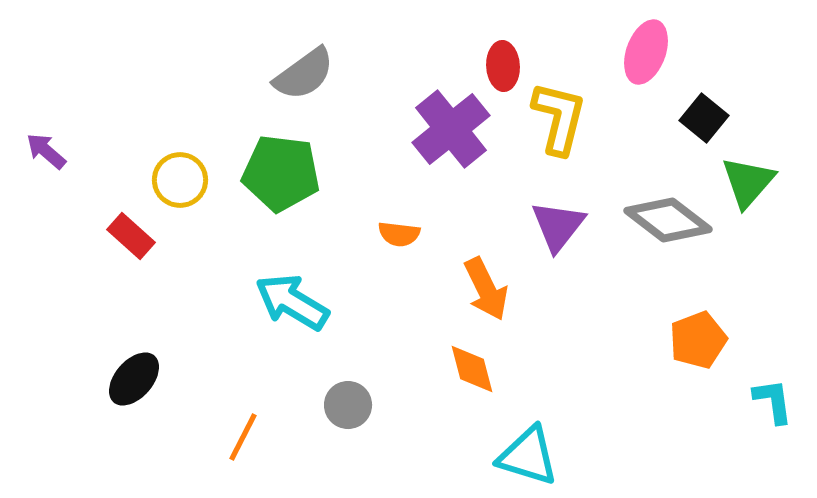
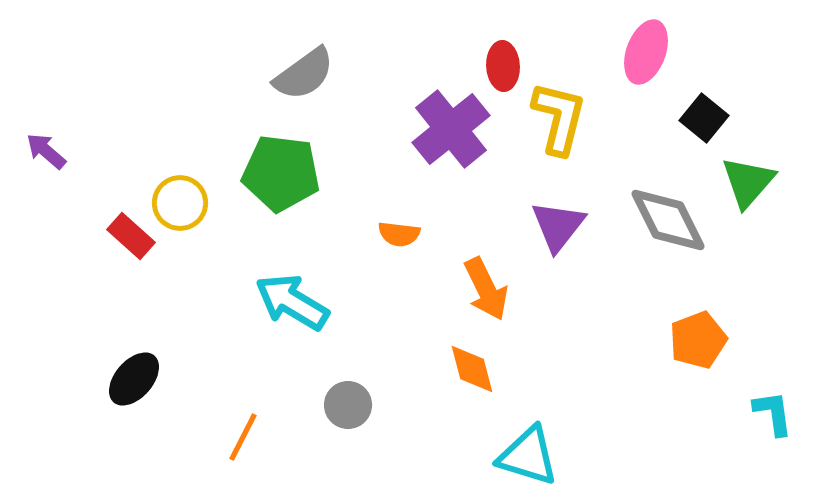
yellow circle: moved 23 px down
gray diamond: rotated 26 degrees clockwise
cyan L-shape: moved 12 px down
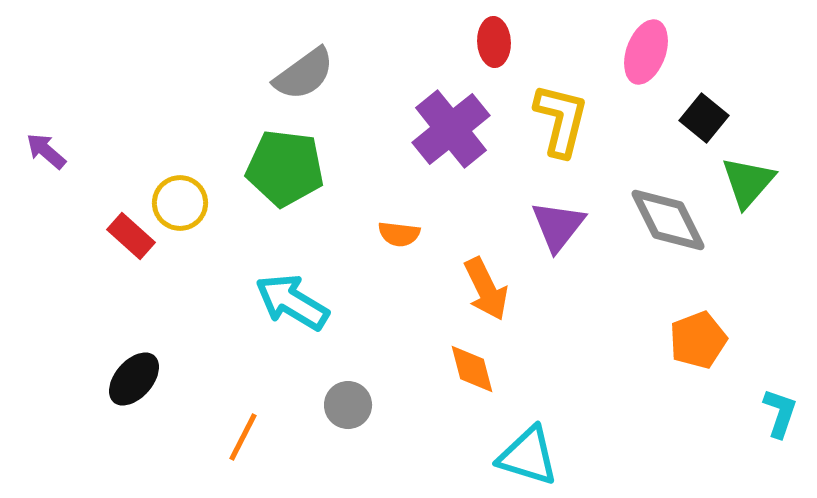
red ellipse: moved 9 px left, 24 px up
yellow L-shape: moved 2 px right, 2 px down
green pentagon: moved 4 px right, 5 px up
cyan L-shape: moved 7 px right; rotated 27 degrees clockwise
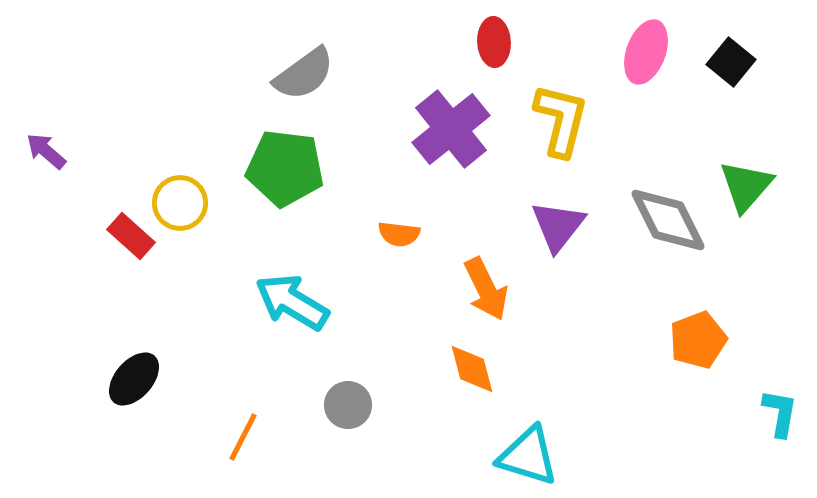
black square: moved 27 px right, 56 px up
green triangle: moved 2 px left, 4 px down
cyan L-shape: rotated 9 degrees counterclockwise
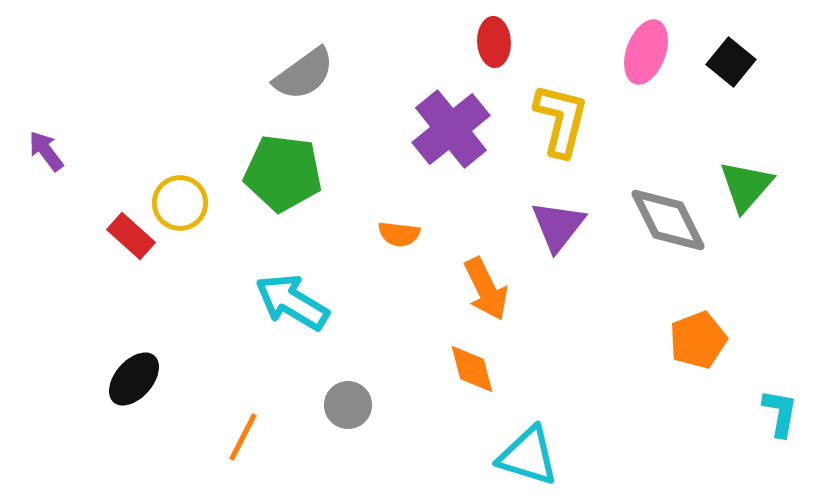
purple arrow: rotated 12 degrees clockwise
green pentagon: moved 2 px left, 5 px down
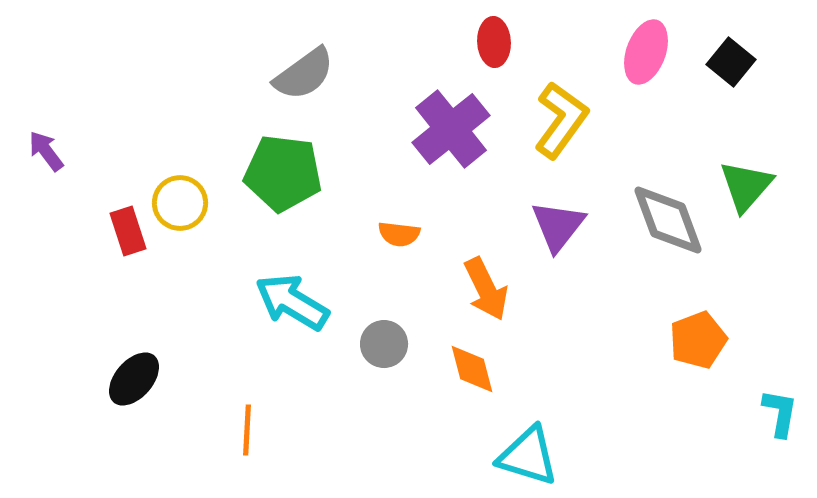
yellow L-shape: rotated 22 degrees clockwise
gray diamond: rotated 6 degrees clockwise
red rectangle: moved 3 px left, 5 px up; rotated 30 degrees clockwise
gray circle: moved 36 px right, 61 px up
orange line: moved 4 px right, 7 px up; rotated 24 degrees counterclockwise
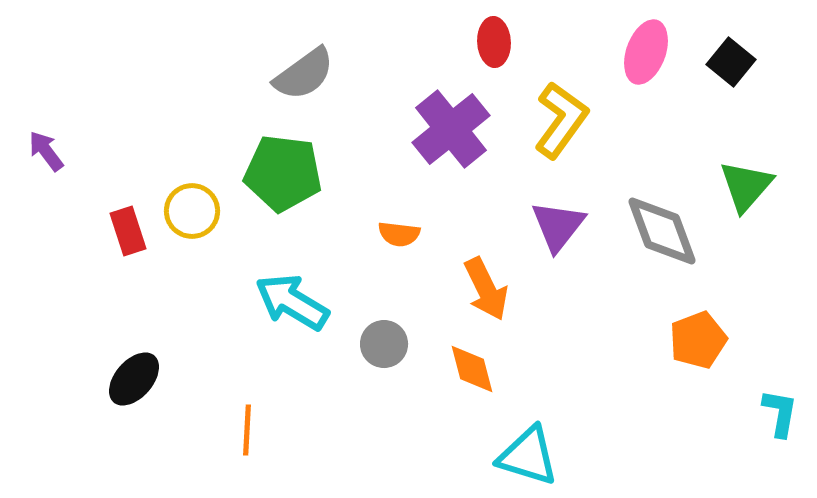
yellow circle: moved 12 px right, 8 px down
gray diamond: moved 6 px left, 11 px down
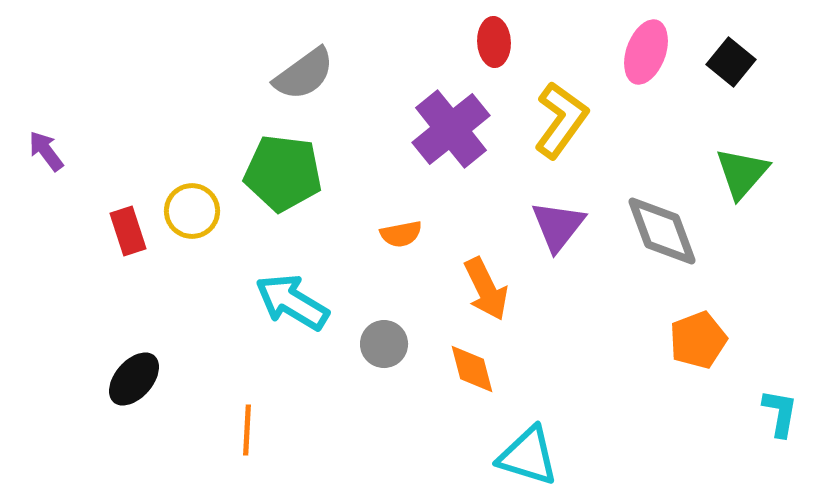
green triangle: moved 4 px left, 13 px up
orange semicircle: moved 2 px right; rotated 18 degrees counterclockwise
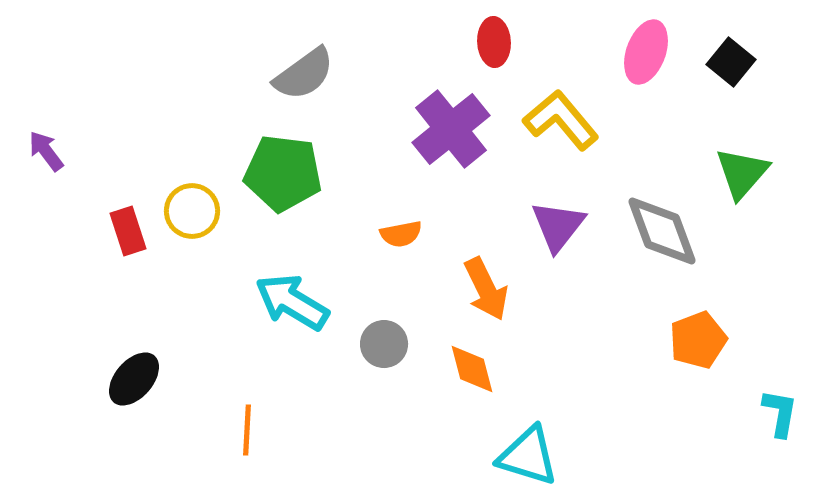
yellow L-shape: rotated 76 degrees counterclockwise
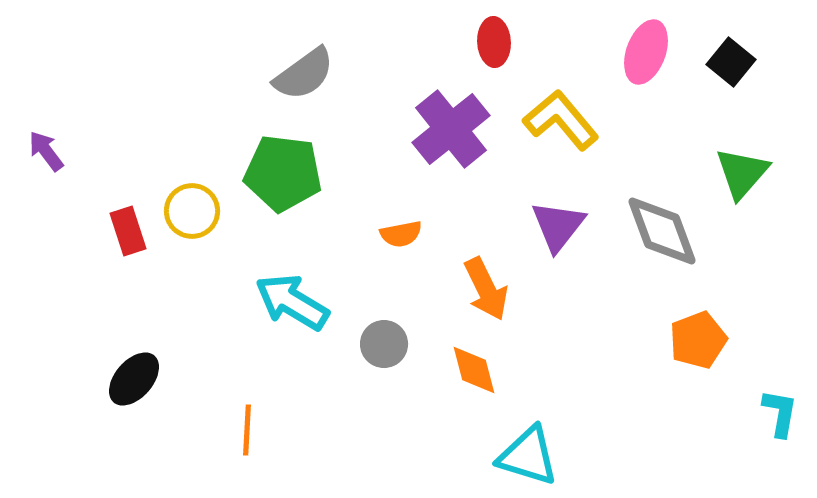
orange diamond: moved 2 px right, 1 px down
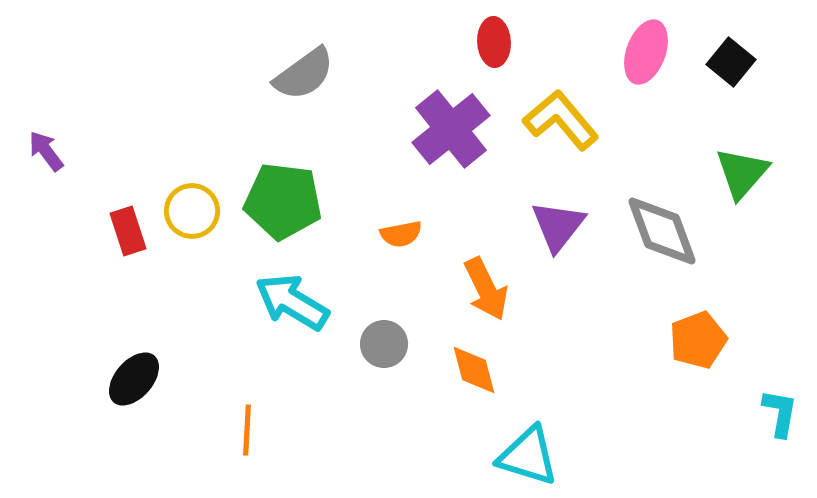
green pentagon: moved 28 px down
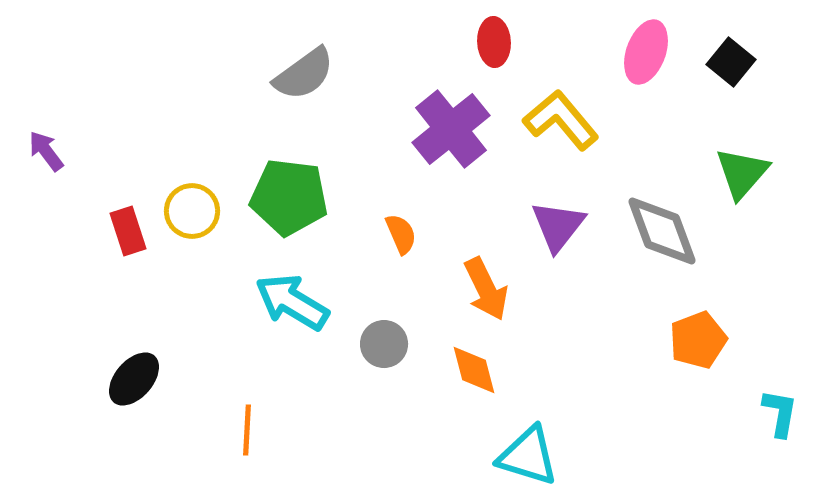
green pentagon: moved 6 px right, 4 px up
orange semicircle: rotated 102 degrees counterclockwise
